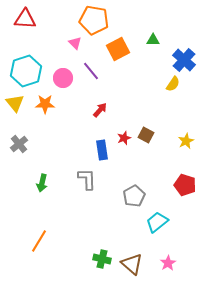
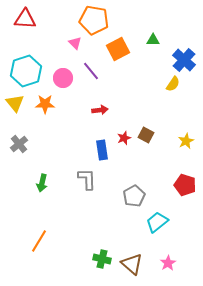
red arrow: rotated 42 degrees clockwise
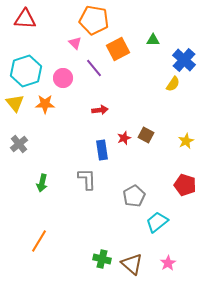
purple line: moved 3 px right, 3 px up
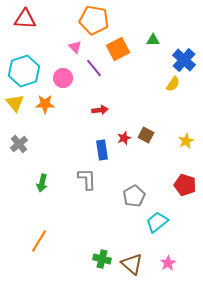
pink triangle: moved 4 px down
cyan hexagon: moved 2 px left
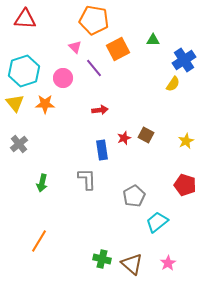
blue cross: rotated 15 degrees clockwise
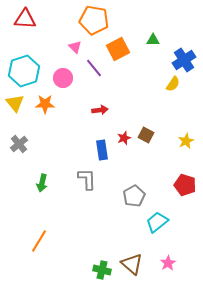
green cross: moved 11 px down
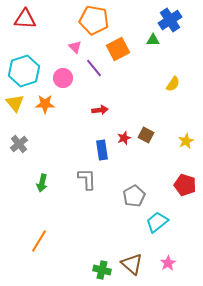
blue cross: moved 14 px left, 40 px up
